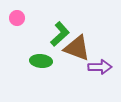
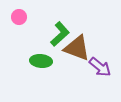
pink circle: moved 2 px right, 1 px up
purple arrow: rotated 40 degrees clockwise
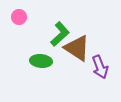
brown triangle: rotated 12 degrees clockwise
purple arrow: rotated 30 degrees clockwise
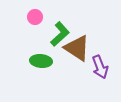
pink circle: moved 16 px right
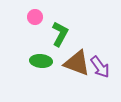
green L-shape: rotated 20 degrees counterclockwise
brown triangle: moved 15 px down; rotated 12 degrees counterclockwise
purple arrow: rotated 15 degrees counterclockwise
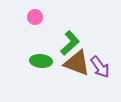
green L-shape: moved 10 px right, 9 px down; rotated 20 degrees clockwise
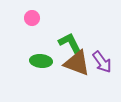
pink circle: moved 3 px left, 1 px down
green L-shape: rotated 75 degrees counterclockwise
purple arrow: moved 2 px right, 5 px up
